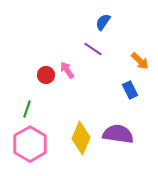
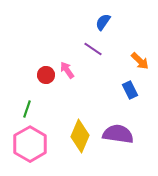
yellow diamond: moved 1 px left, 2 px up
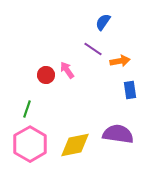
orange arrow: moved 20 px left; rotated 54 degrees counterclockwise
blue rectangle: rotated 18 degrees clockwise
yellow diamond: moved 5 px left, 9 px down; rotated 56 degrees clockwise
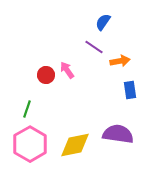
purple line: moved 1 px right, 2 px up
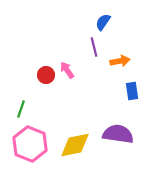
purple line: rotated 42 degrees clockwise
blue rectangle: moved 2 px right, 1 px down
green line: moved 6 px left
pink hexagon: rotated 8 degrees counterclockwise
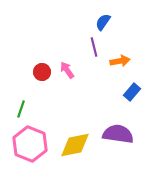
red circle: moved 4 px left, 3 px up
blue rectangle: moved 1 px down; rotated 48 degrees clockwise
